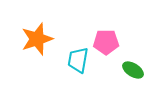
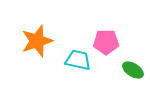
orange star: moved 2 px down
cyan trapezoid: rotated 92 degrees clockwise
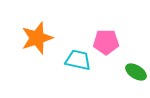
orange star: moved 3 px up
green ellipse: moved 3 px right, 2 px down
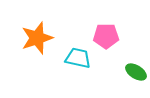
pink pentagon: moved 6 px up
cyan trapezoid: moved 2 px up
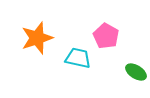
pink pentagon: rotated 30 degrees clockwise
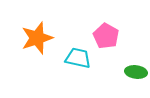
green ellipse: rotated 25 degrees counterclockwise
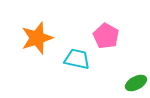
cyan trapezoid: moved 1 px left, 1 px down
green ellipse: moved 11 px down; rotated 35 degrees counterclockwise
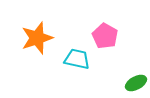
pink pentagon: moved 1 px left
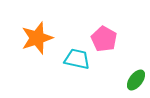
pink pentagon: moved 1 px left, 3 px down
green ellipse: moved 3 px up; rotated 25 degrees counterclockwise
